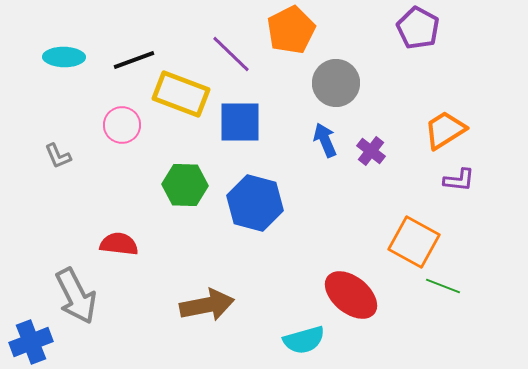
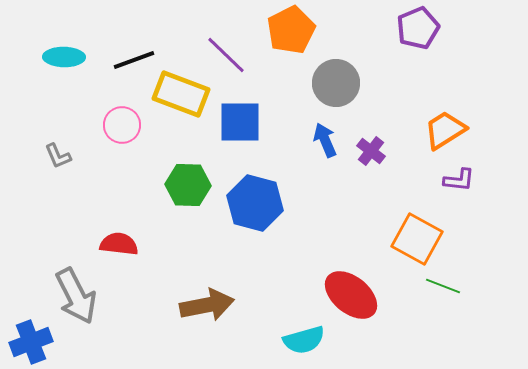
purple pentagon: rotated 21 degrees clockwise
purple line: moved 5 px left, 1 px down
green hexagon: moved 3 px right
orange square: moved 3 px right, 3 px up
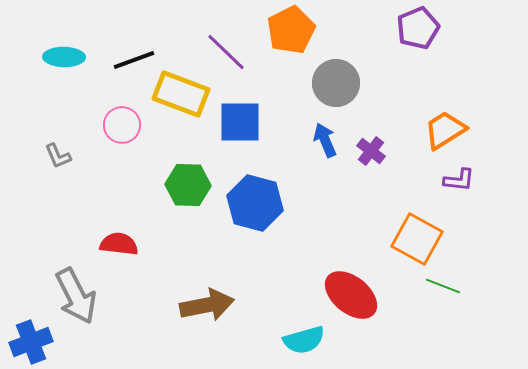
purple line: moved 3 px up
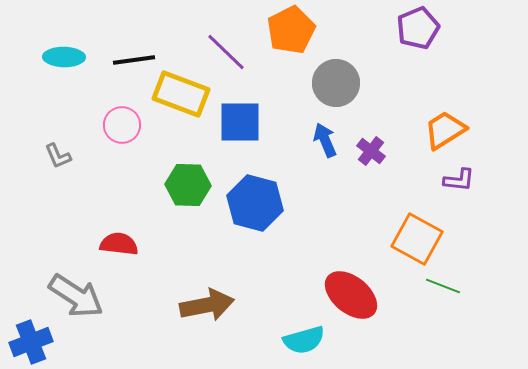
black line: rotated 12 degrees clockwise
gray arrow: rotated 30 degrees counterclockwise
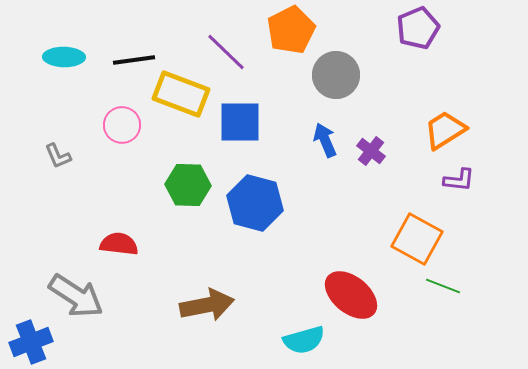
gray circle: moved 8 px up
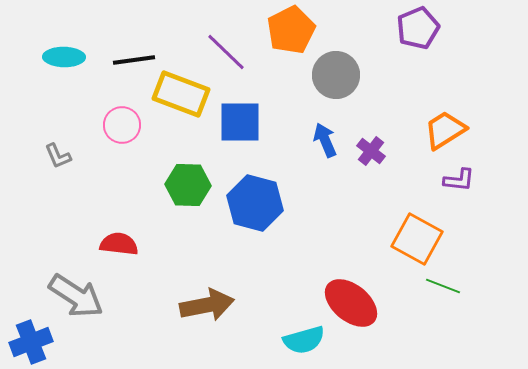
red ellipse: moved 8 px down
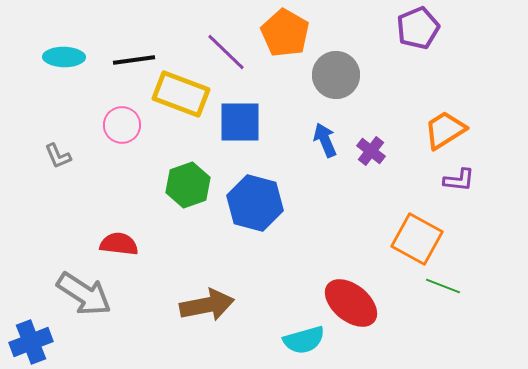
orange pentagon: moved 6 px left, 3 px down; rotated 15 degrees counterclockwise
green hexagon: rotated 21 degrees counterclockwise
gray arrow: moved 8 px right, 2 px up
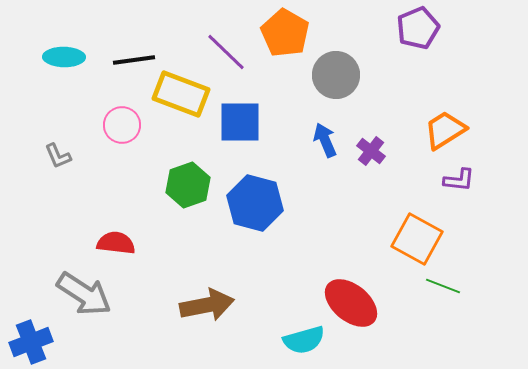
red semicircle: moved 3 px left, 1 px up
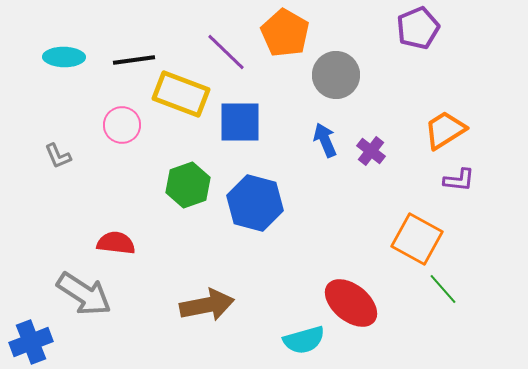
green line: moved 3 px down; rotated 28 degrees clockwise
